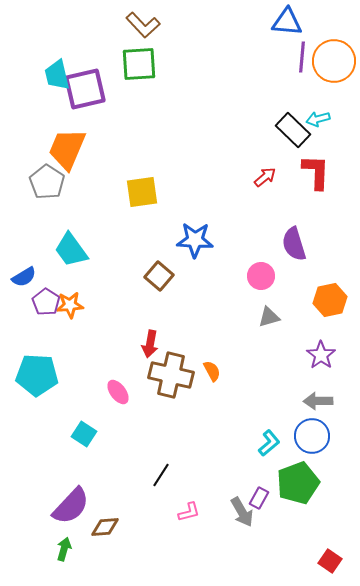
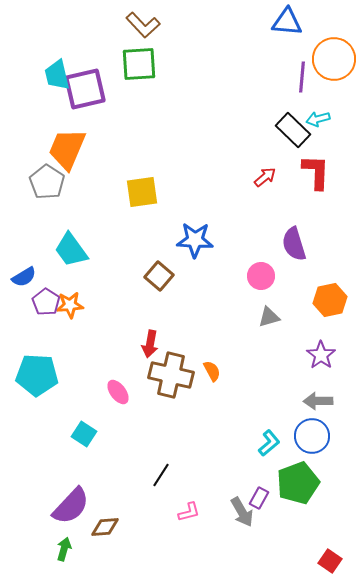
purple line at (302, 57): moved 20 px down
orange circle at (334, 61): moved 2 px up
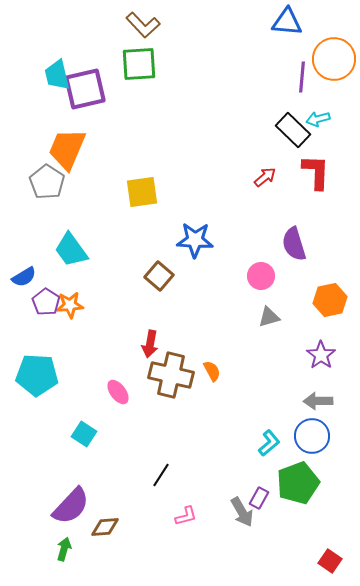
pink L-shape at (189, 512): moved 3 px left, 4 px down
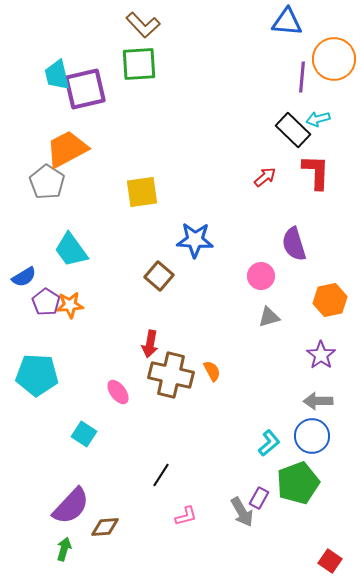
orange trapezoid at (67, 149): rotated 39 degrees clockwise
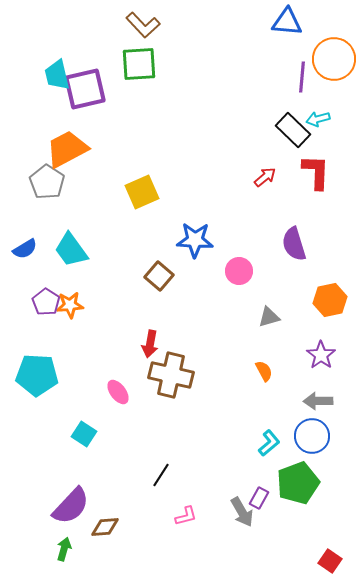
yellow square at (142, 192): rotated 16 degrees counterclockwise
pink circle at (261, 276): moved 22 px left, 5 px up
blue semicircle at (24, 277): moved 1 px right, 28 px up
orange semicircle at (212, 371): moved 52 px right
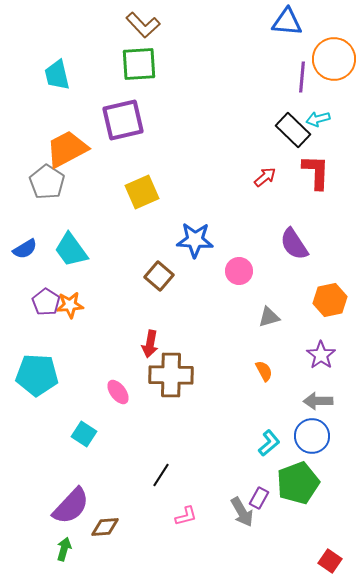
purple square at (85, 89): moved 38 px right, 31 px down
purple semicircle at (294, 244): rotated 16 degrees counterclockwise
brown cross at (171, 375): rotated 12 degrees counterclockwise
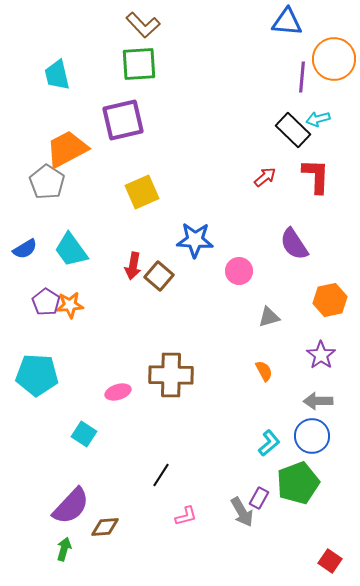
red L-shape at (316, 172): moved 4 px down
red arrow at (150, 344): moved 17 px left, 78 px up
pink ellipse at (118, 392): rotated 70 degrees counterclockwise
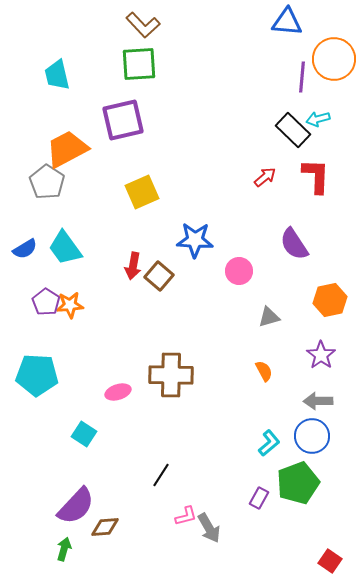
cyan trapezoid at (71, 250): moved 6 px left, 2 px up
purple semicircle at (71, 506): moved 5 px right
gray arrow at (242, 512): moved 33 px left, 16 px down
